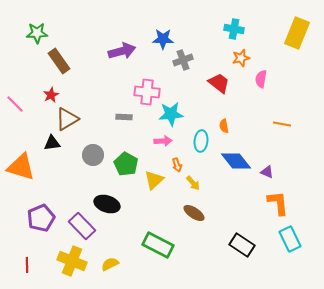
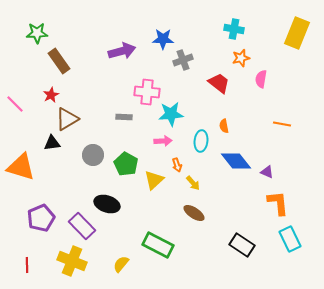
yellow semicircle: moved 11 px right; rotated 24 degrees counterclockwise
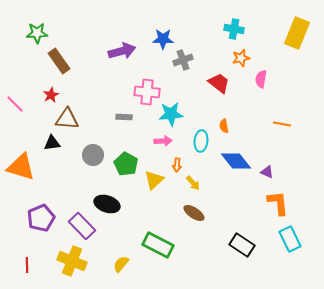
brown triangle: rotated 35 degrees clockwise
orange arrow: rotated 24 degrees clockwise
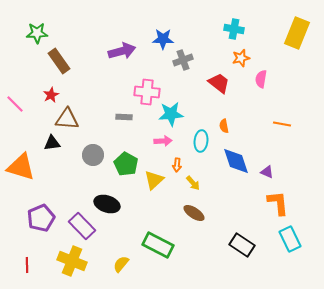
blue diamond: rotated 20 degrees clockwise
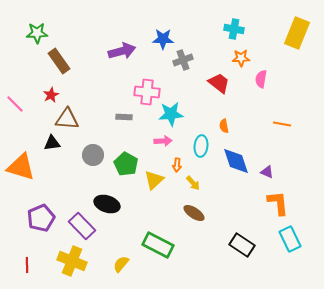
orange star: rotated 12 degrees clockwise
cyan ellipse: moved 5 px down
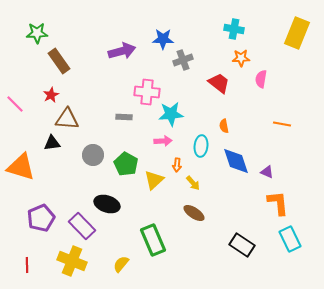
green rectangle: moved 5 px left, 5 px up; rotated 40 degrees clockwise
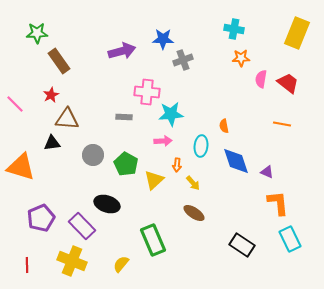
red trapezoid: moved 69 px right
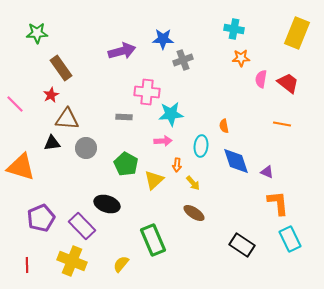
brown rectangle: moved 2 px right, 7 px down
gray circle: moved 7 px left, 7 px up
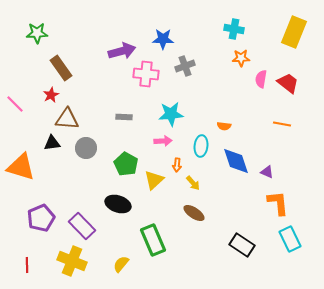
yellow rectangle: moved 3 px left, 1 px up
gray cross: moved 2 px right, 6 px down
pink cross: moved 1 px left, 18 px up
orange semicircle: rotated 72 degrees counterclockwise
black ellipse: moved 11 px right
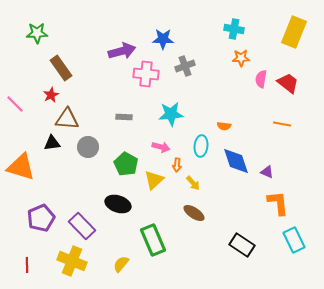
pink arrow: moved 2 px left, 6 px down; rotated 18 degrees clockwise
gray circle: moved 2 px right, 1 px up
cyan rectangle: moved 4 px right, 1 px down
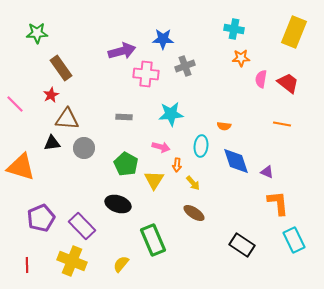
gray circle: moved 4 px left, 1 px down
yellow triangle: rotated 15 degrees counterclockwise
